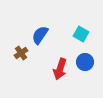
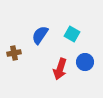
cyan square: moved 9 px left
brown cross: moved 7 px left; rotated 24 degrees clockwise
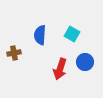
blue semicircle: rotated 30 degrees counterclockwise
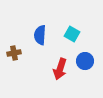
blue circle: moved 1 px up
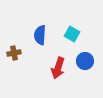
red arrow: moved 2 px left, 1 px up
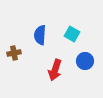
red arrow: moved 3 px left, 2 px down
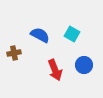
blue semicircle: rotated 114 degrees clockwise
blue circle: moved 1 px left, 4 px down
red arrow: rotated 40 degrees counterclockwise
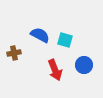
cyan square: moved 7 px left, 6 px down; rotated 14 degrees counterclockwise
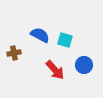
red arrow: rotated 20 degrees counterclockwise
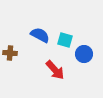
brown cross: moved 4 px left; rotated 16 degrees clockwise
blue circle: moved 11 px up
